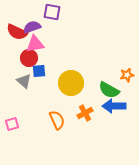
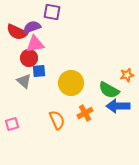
blue arrow: moved 4 px right
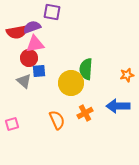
red semicircle: rotated 35 degrees counterclockwise
green semicircle: moved 23 px left, 21 px up; rotated 65 degrees clockwise
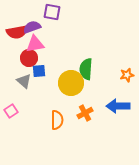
orange semicircle: rotated 24 degrees clockwise
pink square: moved 1 px left, 13 px up; rotated 16 degrees counterclockwise
